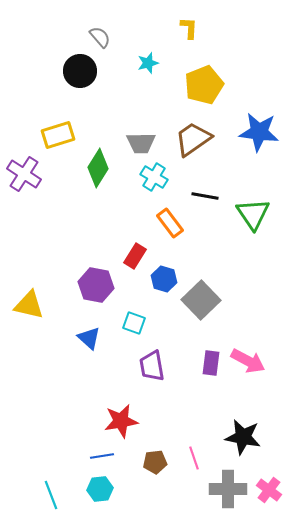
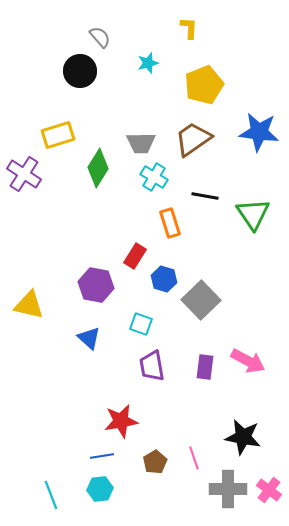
orange rectangle: rotated 20 degrees clockwise
cyan square: moved 7 px right, 1 px down
purple rectangle: moved 6 px left, 4 px down
brown pentagon: rotated 25 degrees counterclockwise
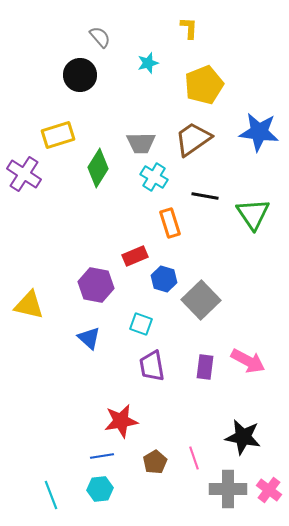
black circle: moved 4 px down
red rectangle: rotated 35 degrees clockwise
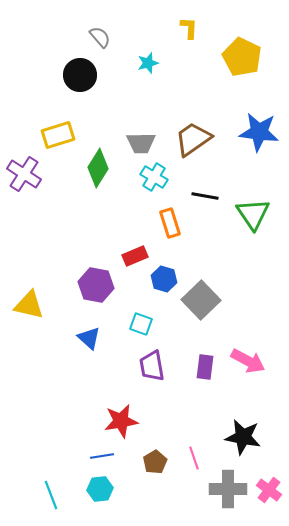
yellow pentagon: moved 38 px right, 28 px up; rotated 24 degrees counterclockwise
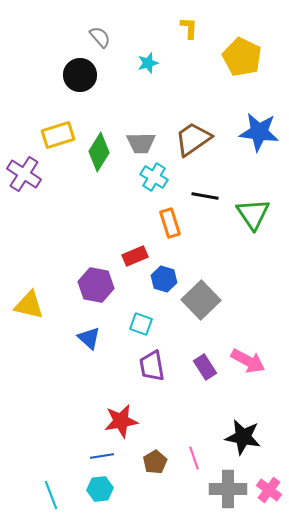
green diamond: moved 1 px right, 16 px up
purple rectangle: rotated 40 degrees counterclockwise
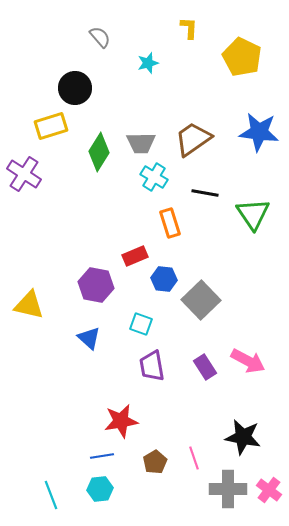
black circle: moved 5 px left, 13 px down
yellow rectangle: moved 7 px left, 9 px up
black line: moved 3 px up
blue hexagon: rotated 10 degrees counterclockwise
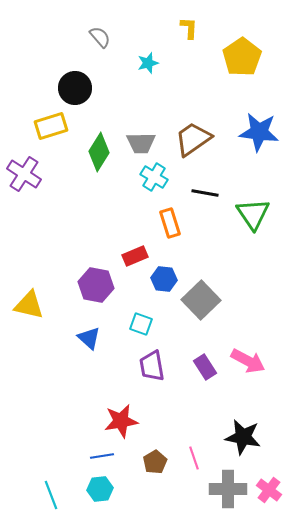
yellow pentagon: rotated 12 degrees clockwise
